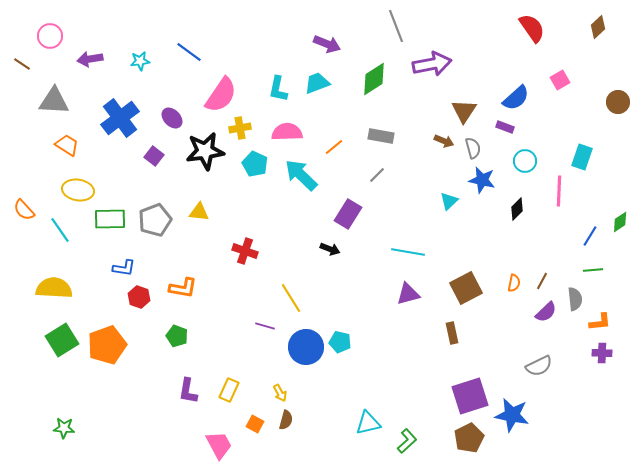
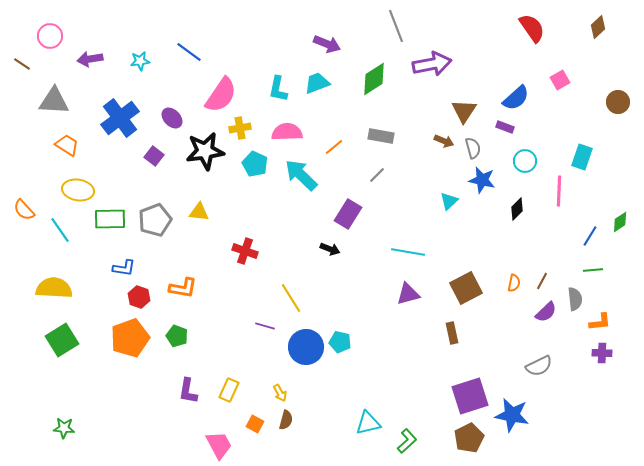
orange pentagon at (107, 345): moved 23 px right, 7 px up
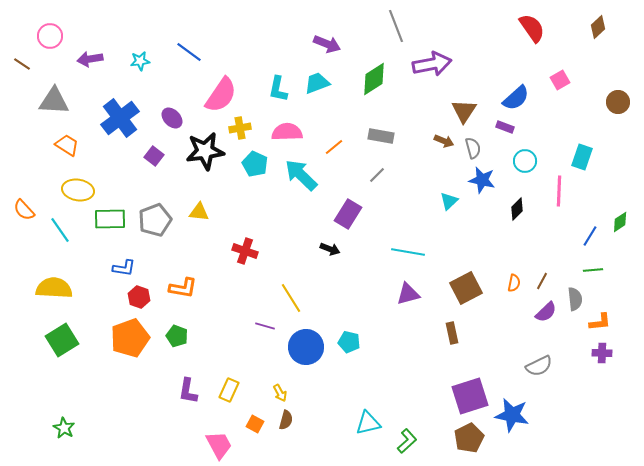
cyan pentagon at (340, 342): moved 9 px right
green star at (64, 428): rotated 25 degrees clockwise
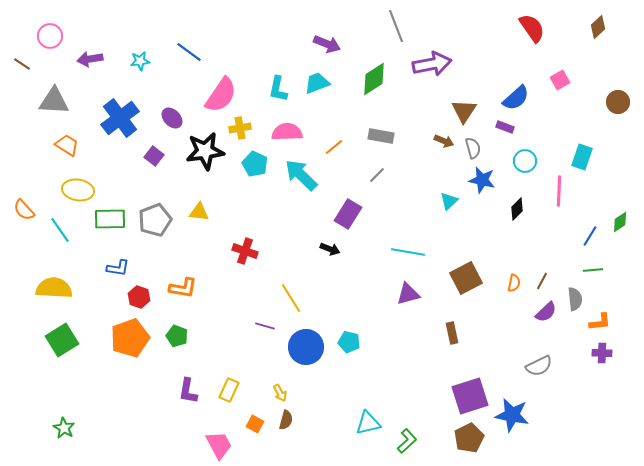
blue L-shape at (124, 268): moved 6 px left
brown square at (466, 288): moved 10 px up
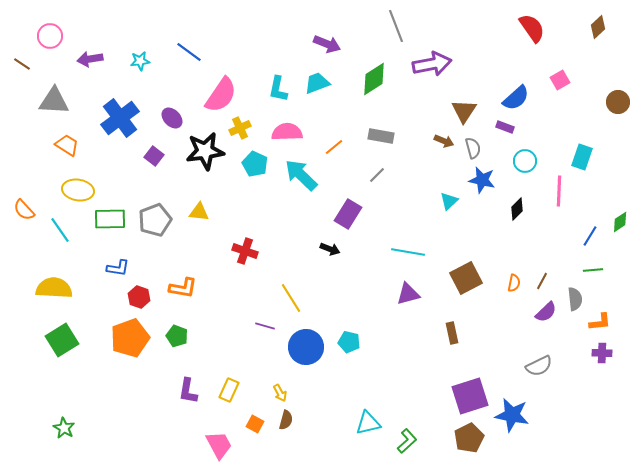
yellow cross at (240, 128): rotated 15 degrees counterclockwise
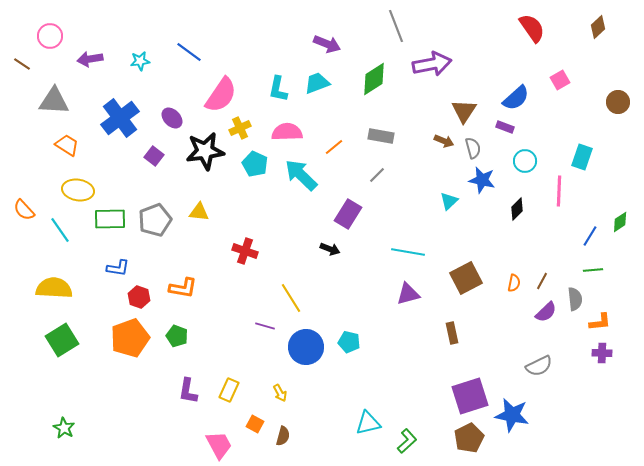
brown semicircle at (286, 420): moved 3 px left, 16 px down
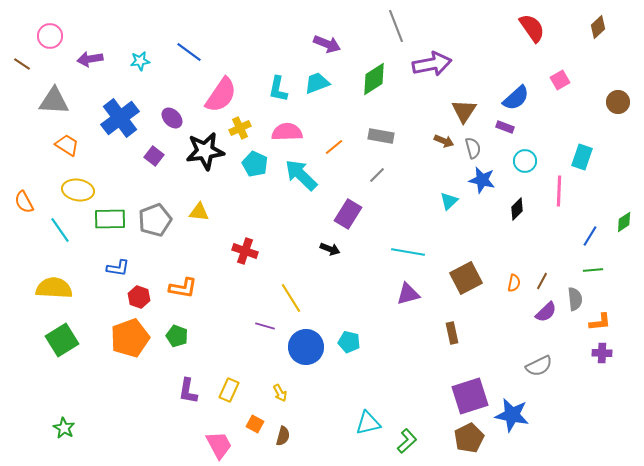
orange semicircle at (24, 210): moved 8 px up; rotated 15 degrees clockwise
green diamond at (620, 222): moved 4 px right
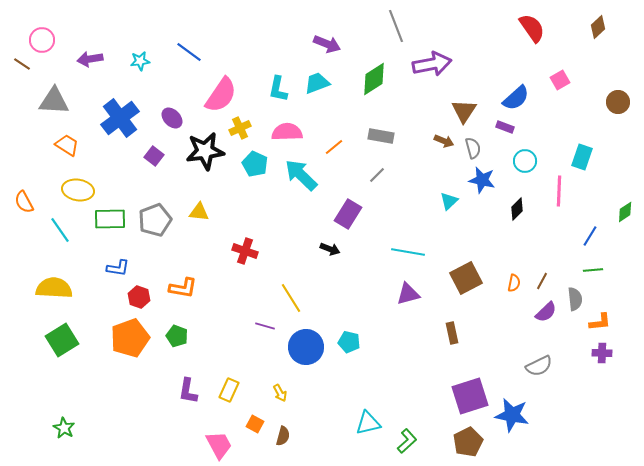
pink circle at (50, 36): moved 8 px left, 4 px down
green diamond at (624, 222): moved 1 px right, 10 px up
brown pentagon at (469, 438): moved 1 px left, 4 px down
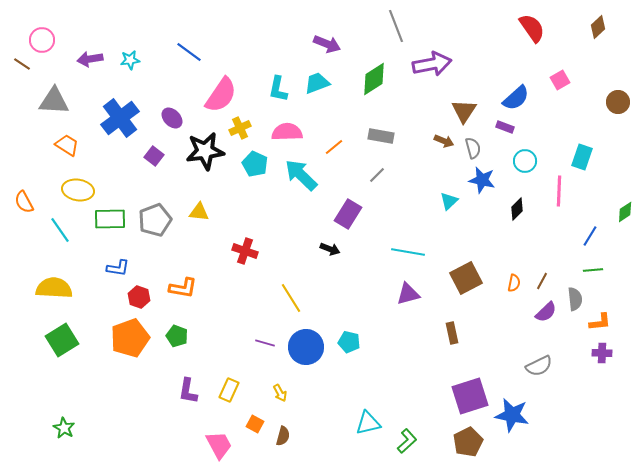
cyan star at (140, 61): moved 10 px left, 1 px up
purple line at (265, 326): moved 17 px down
